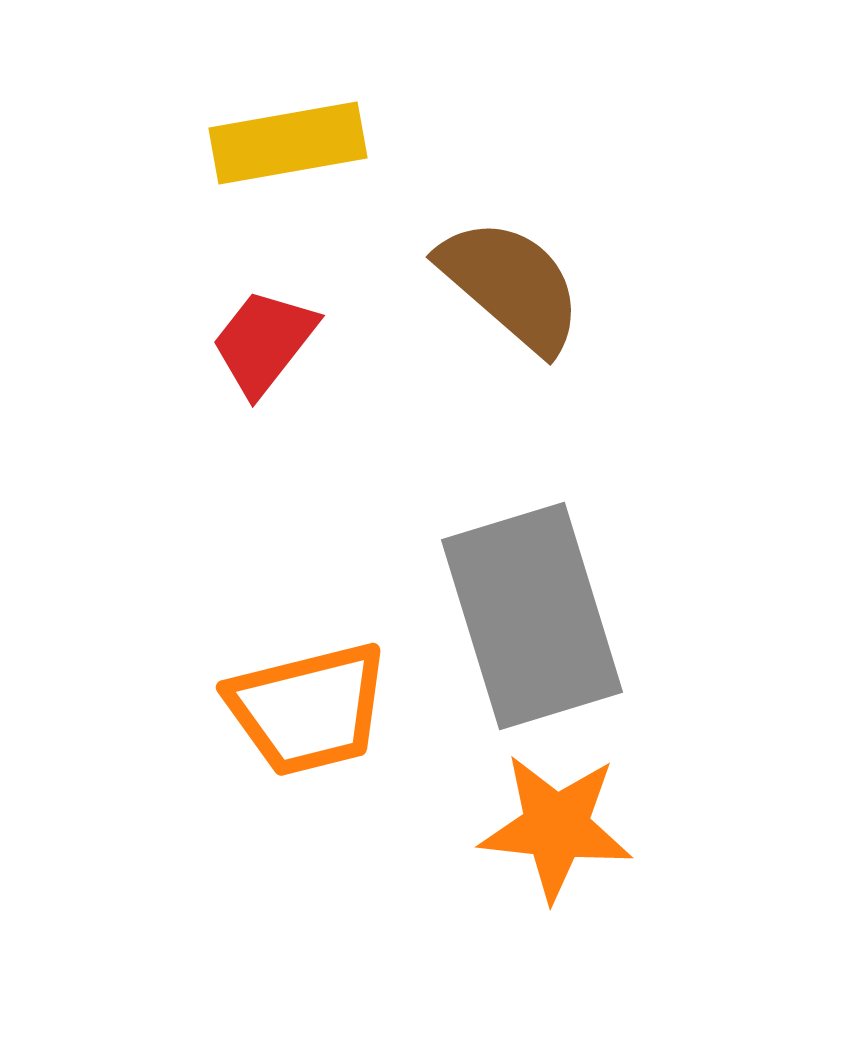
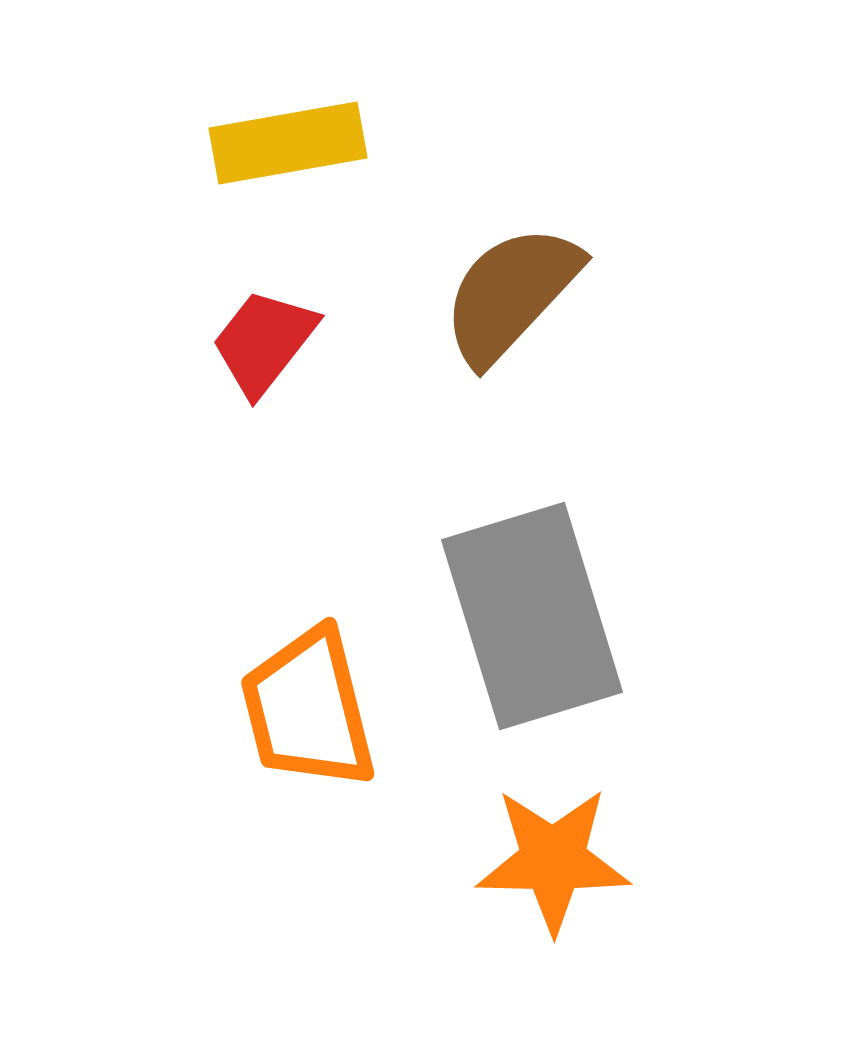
brown semicircle: moved 9 px down; rotated 88 degrees counterclockwise
orange trapezoid: rotated 90 degrees clockwise
orange star: moved 3 px left, 33 px down; rotated 5 degrees counterclockwise
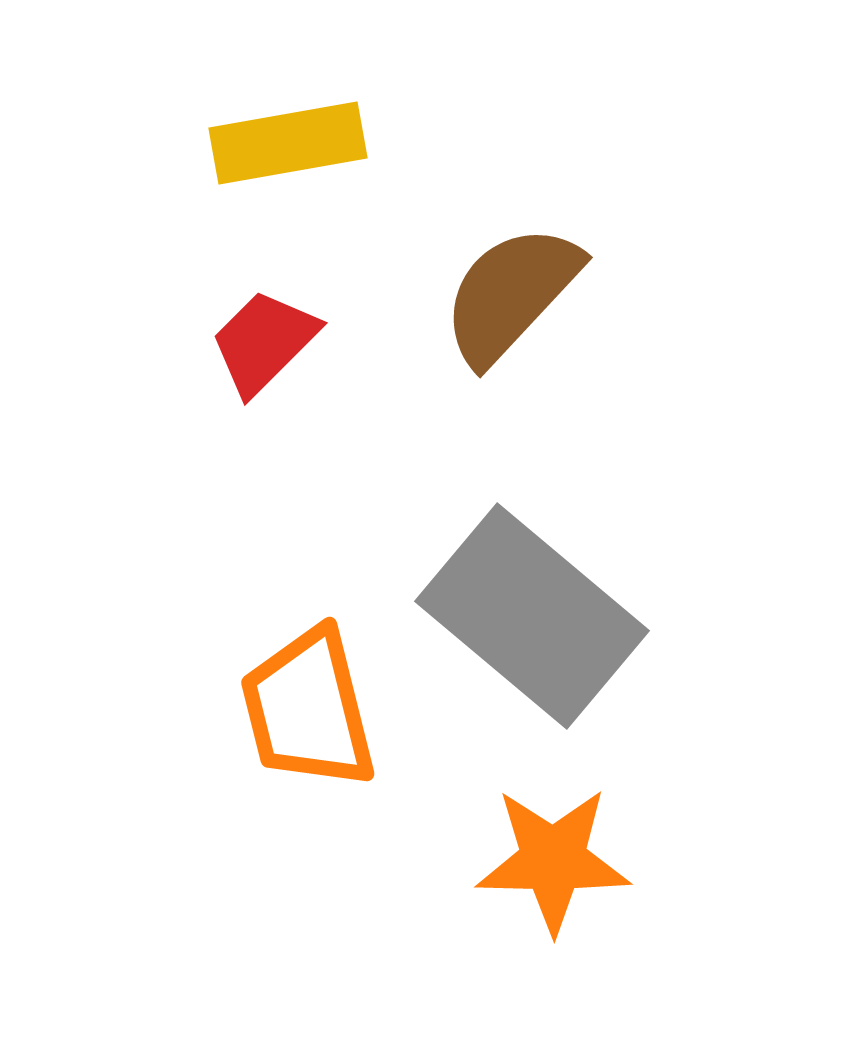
red trapezoid: rotated 7 degrees clockwise
gray rectangle: rotated 33 degrees counterclockwise
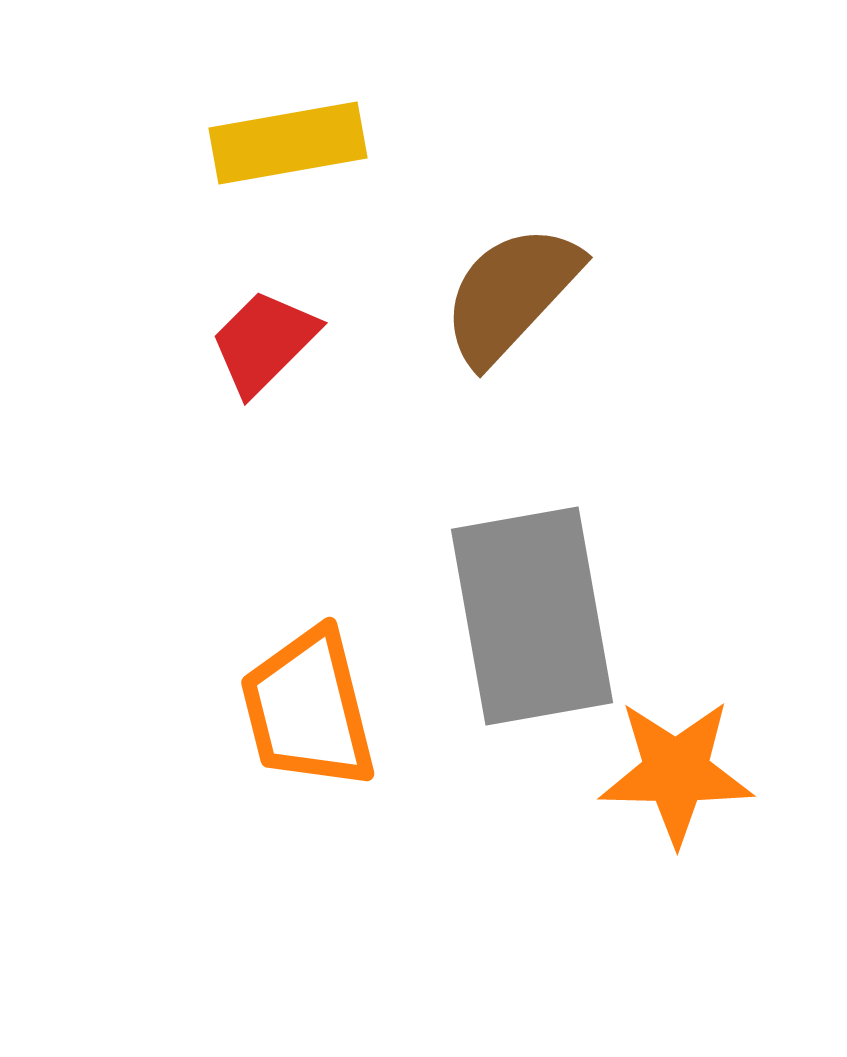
gray rectangle: rotated 40 degrees clockwise
orange star: moved 123 px right, 88 px up
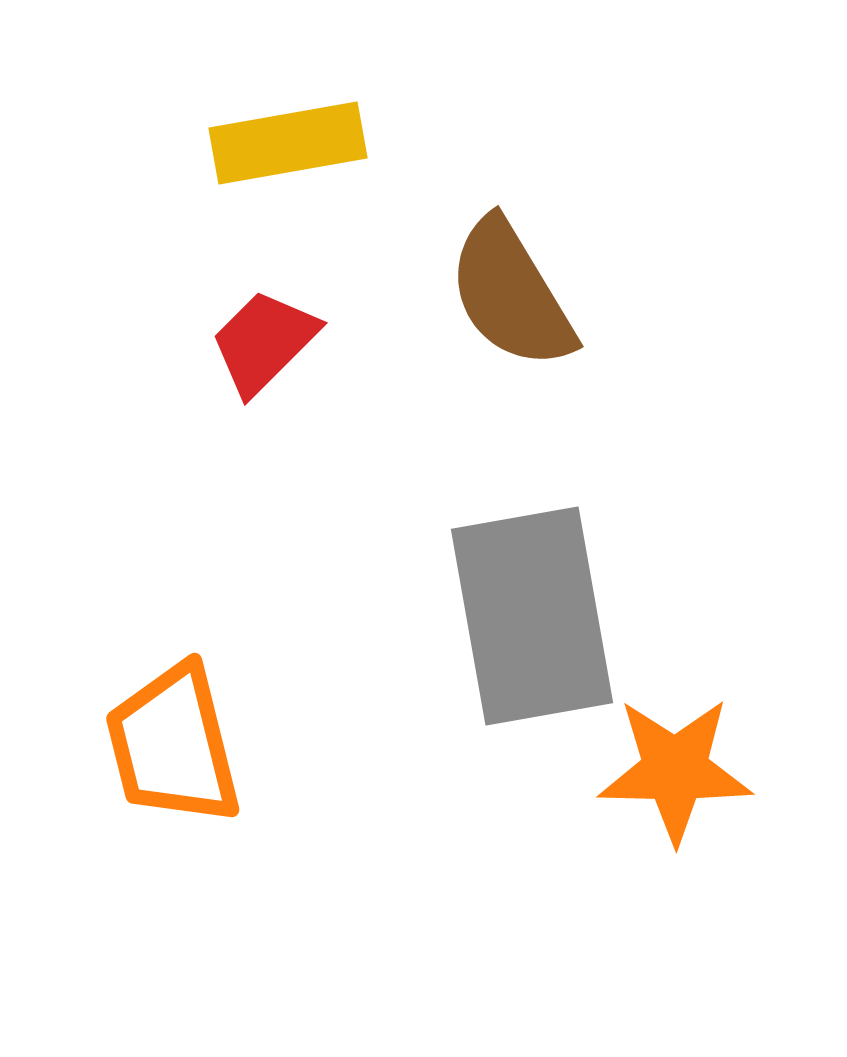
brown semicircle: rotated 74 degrees counterclockwise
orange trapezoid: moved 135 px left, 36 px down
orange star: moved 1 px left, 2 px up
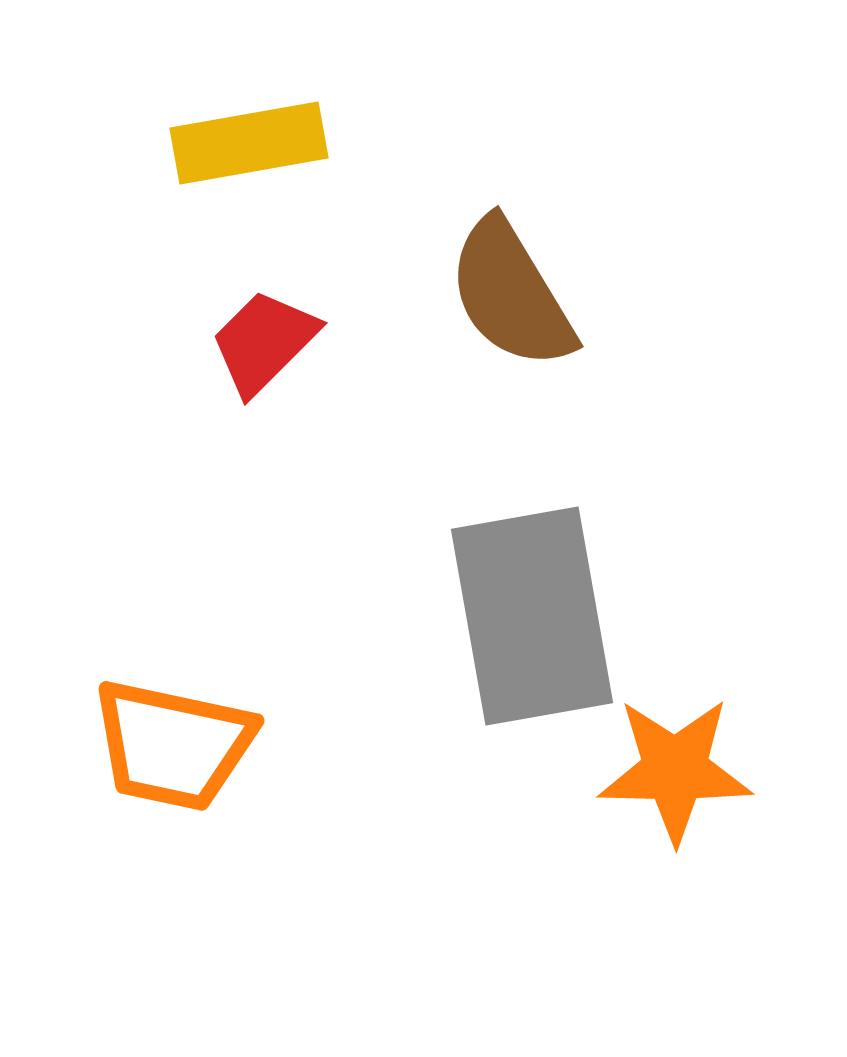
yellow rectangle: moved 39 px left
orange trapezoid: rotated 64 degrees counterclockwise
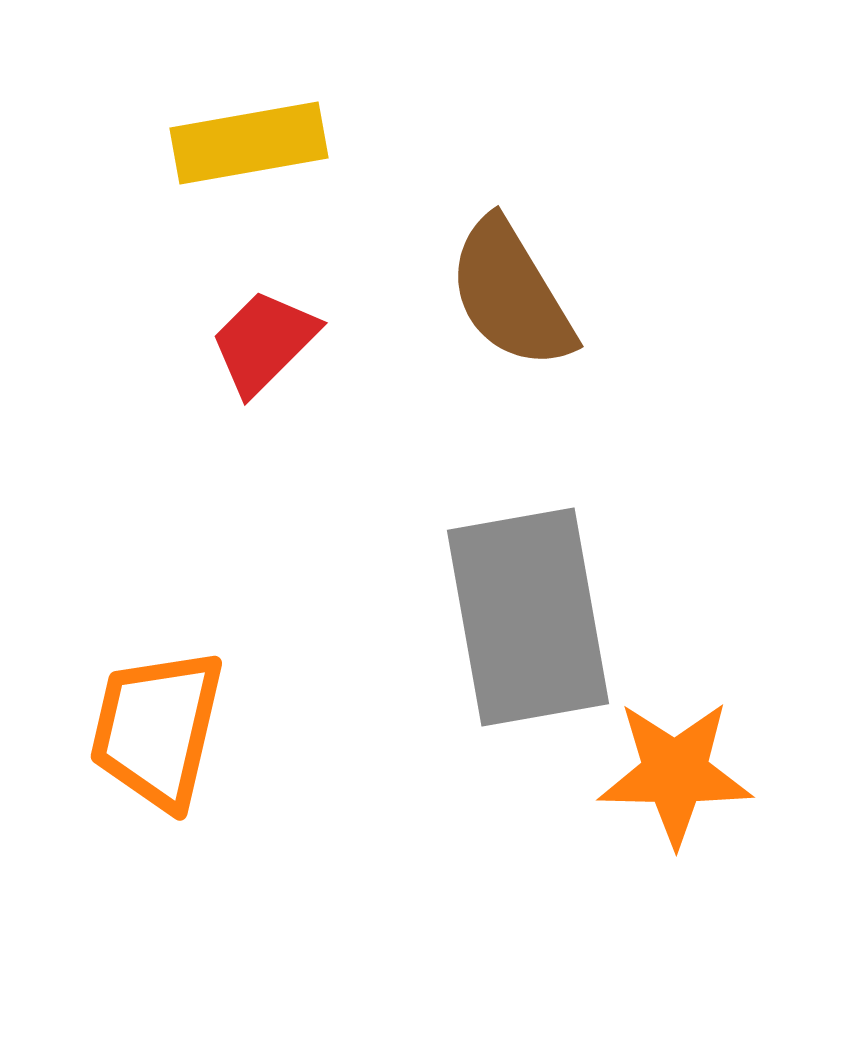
gray rectangle: moved 4 px left, 1 px down
orange trapezoid: moved 16 px left, 16 px up; rotated 91 degrees clockwise
orange star: moved 3 px down
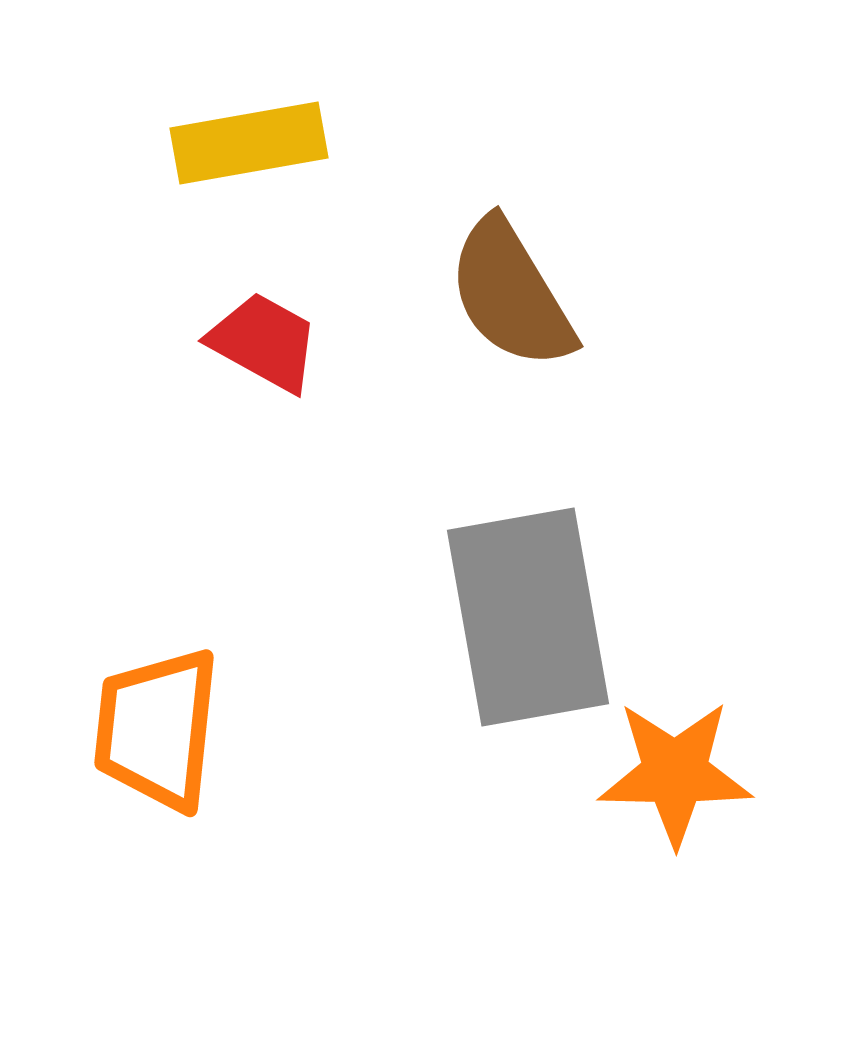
red trapezoid: rotated 74 degrees clockwise
orange trapezoid: rotated 7 degrees counterclockwise
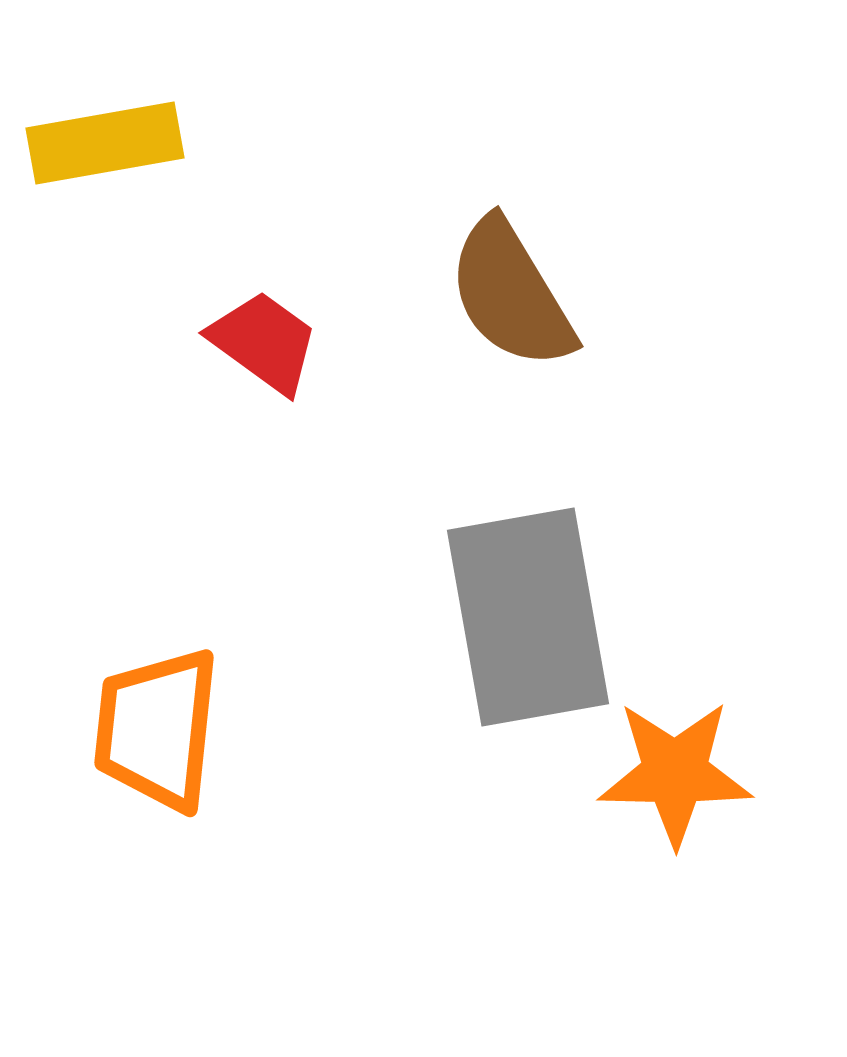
yellow rectangle: moved 144 px left
red trapezoid: rotated 7 degrees clockwise
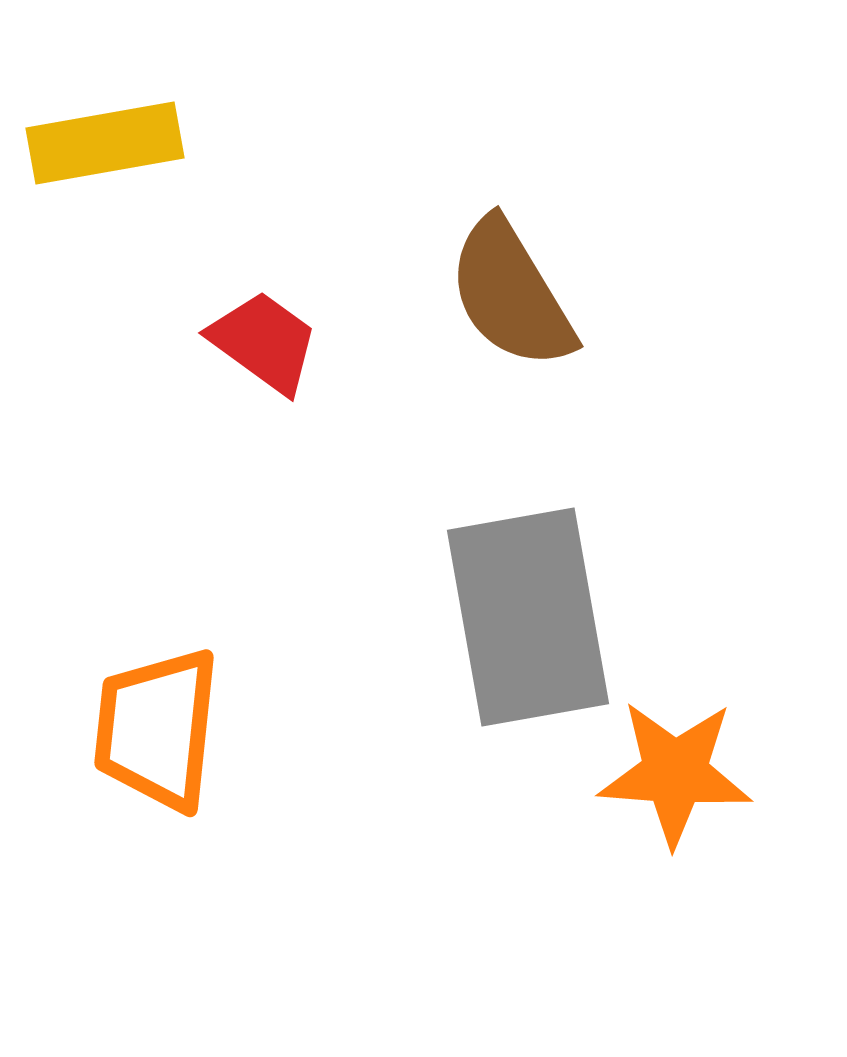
orange star: rotated 3 degrees clockwise
